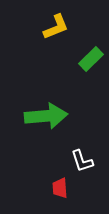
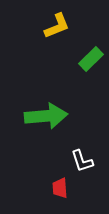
yellow L-shape: moved 1 px right, 1 px up
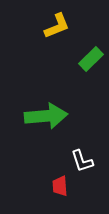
red trapezoid: moved 2 px up
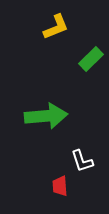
yellow L-shape: moved 1 px left, 1 px down
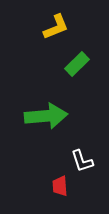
green rectangle: moved 14 px left, 5 px down
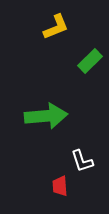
green rectangle: moved 13 px right, 3 px up
